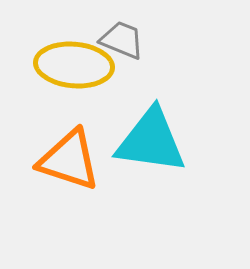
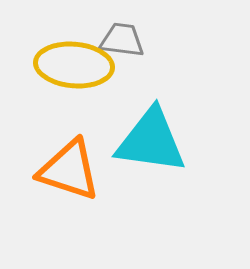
gray trapezoid: rotated 15 degrees counterclockwise
orange triangle: moved 10 px down
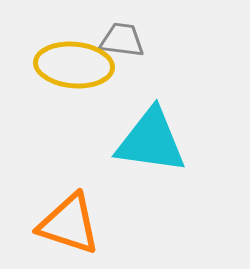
orange triangle: moved 54 px down
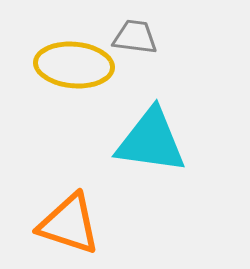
gray trapezoid: moved 13 px right, 3 px up
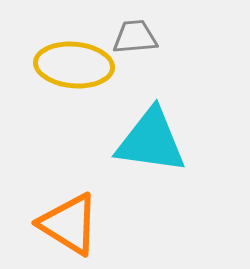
gray trapezoid: rotated 12 degrees counterclockwise
orange triangle: rotated 14 degrees clockwise
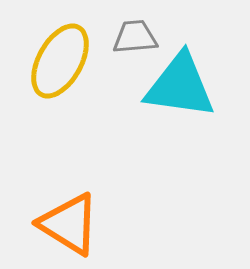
yellow ellipse: moved 14 px left, 4 px up; rotated 66 degrees counterclockwise
cyan triangle: moved 29 px right, 55 px up
